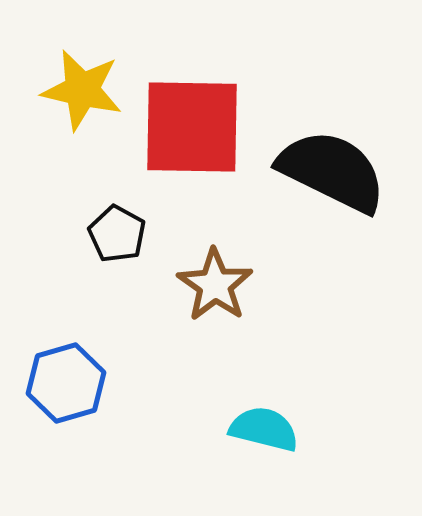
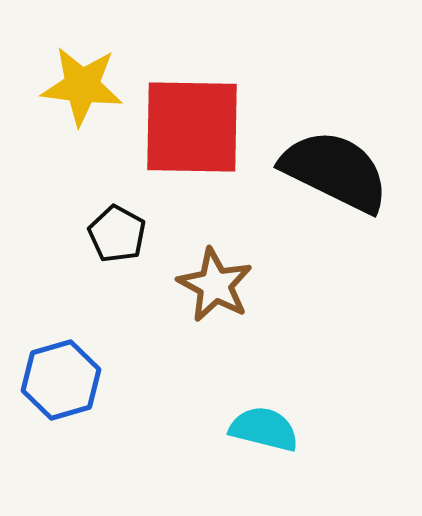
yellow star: moved 4 px up; rotated 6 degrees counterclockwise
black semicircle: moved 3 px right
brown star: rotated 6 degrees counterclockwise
blue hexagon: moved 5 px left, 3 px up
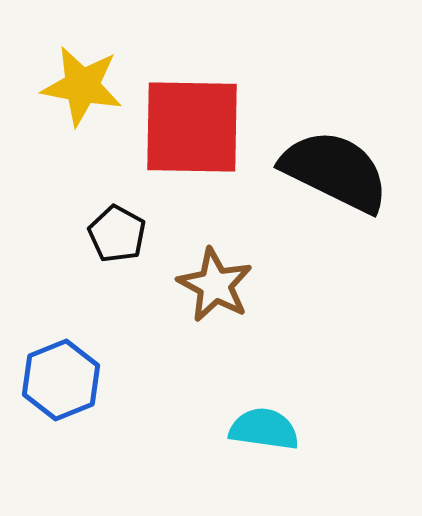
yellow star: rotated 4 degrees clockwise
blue hexagon: rotated 6 degrees counterclockwise
cyan semicircle: rotated 6 degrees counterclockwise
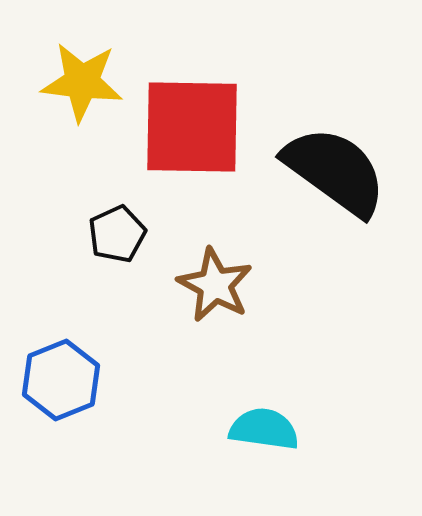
yellow star: moved 4 px up; rotated 4 degrees counterclockwise
black semicircle: rotated 10 degrees clockwise
black pentagon: rotated 18 degrees clockwise
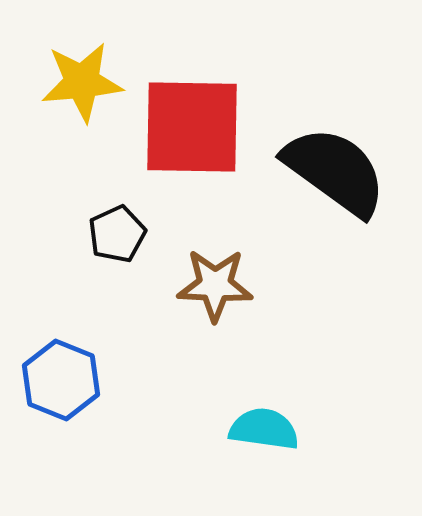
yellow star: rotated 12 degrees counterclockwise
brown star: rotated 26 degrees counterclockwise
blue hexagon: rotated 16 degrees counterclockwise
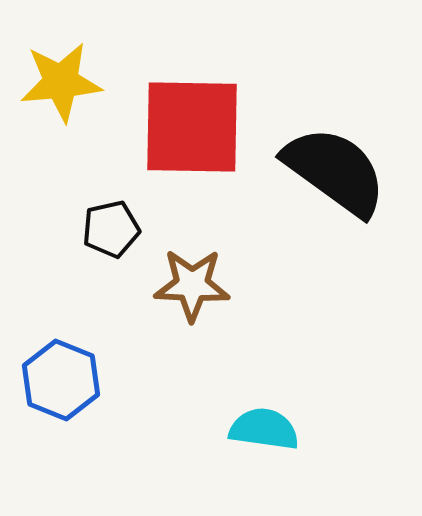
yellow star: moved 21 px left
black pentagon: moved 6 px left, 5 px up; rotated 12 degrees clockwise
brown star: moved 23 px left
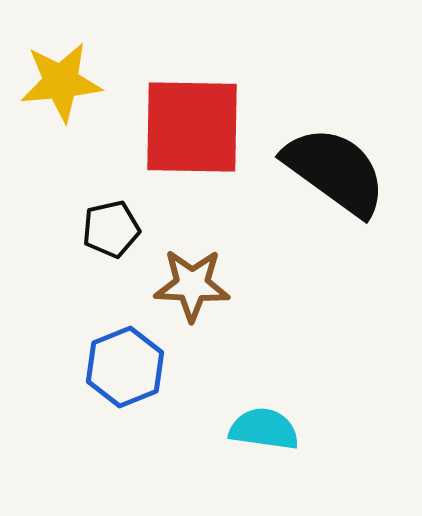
blue hexagon: moved 64 px right, 13 px up; rotated 16 degrees clockwise
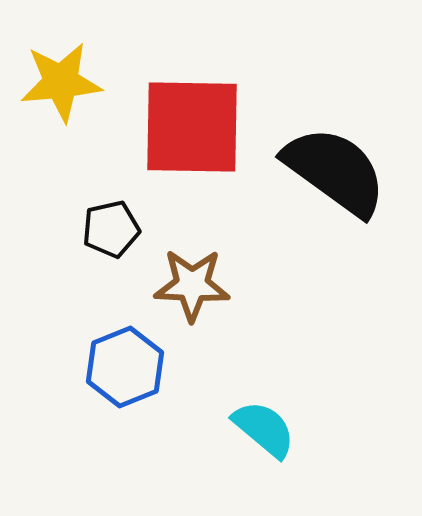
cyan semicircle: rotated 32 degrees clockwise
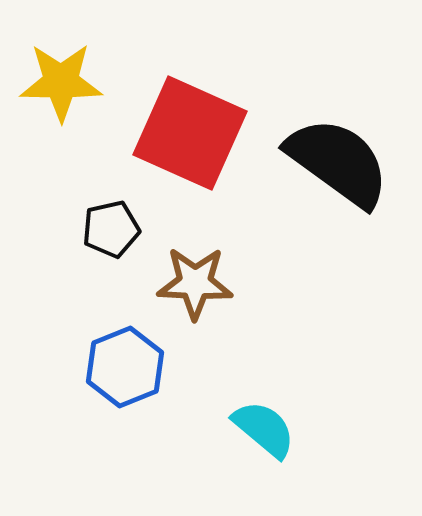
yellow star: rotated 6 degrees clockwise
red square: moved 2 px left, 6 px down; rotated 23 degrees clockwise
black semicircle: moved 3 px right, 9 px up
brown star: moved 3 px right, 2 px up
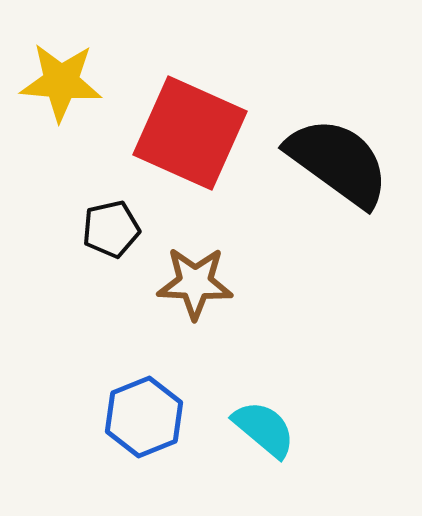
yellow star: rotated 4 degrees clockwise
blue hexagon: moved 19 px right, 50 px down
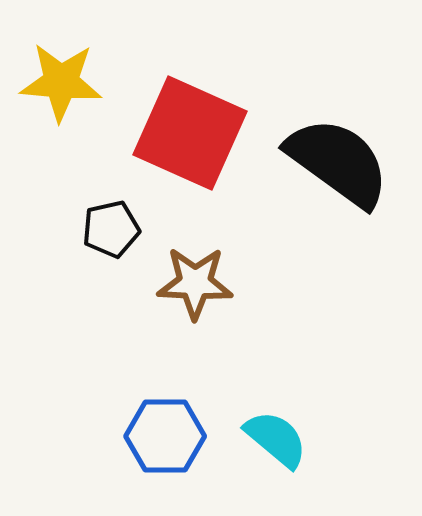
blue hexagon: moved 21 px right, 19 px down; rotated 22 degrees clockwise
cyan semicircle: moved 12 px right, 10 px down
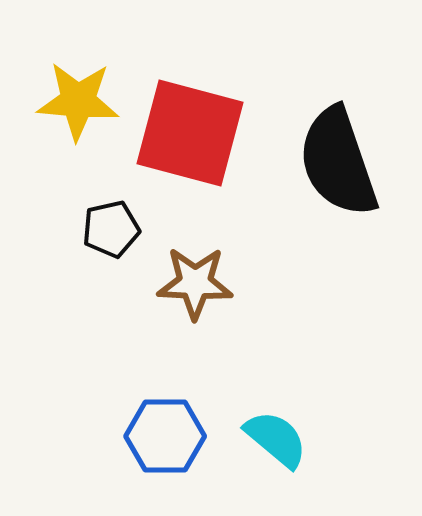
yellow star: moved 17 px right, 19 px down
red square: rotated 9 degrees counterclockwise
black semicircle: rotated 145 degrees counterclockwise
